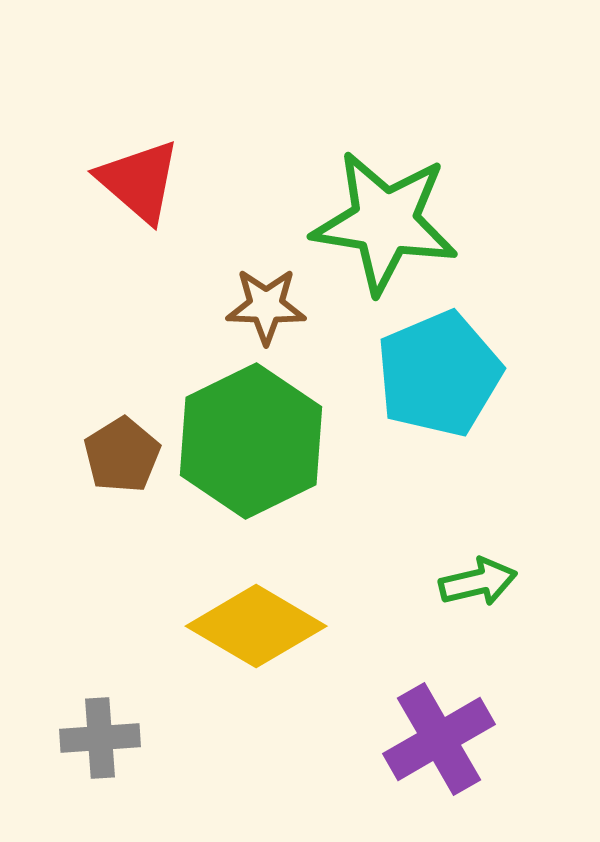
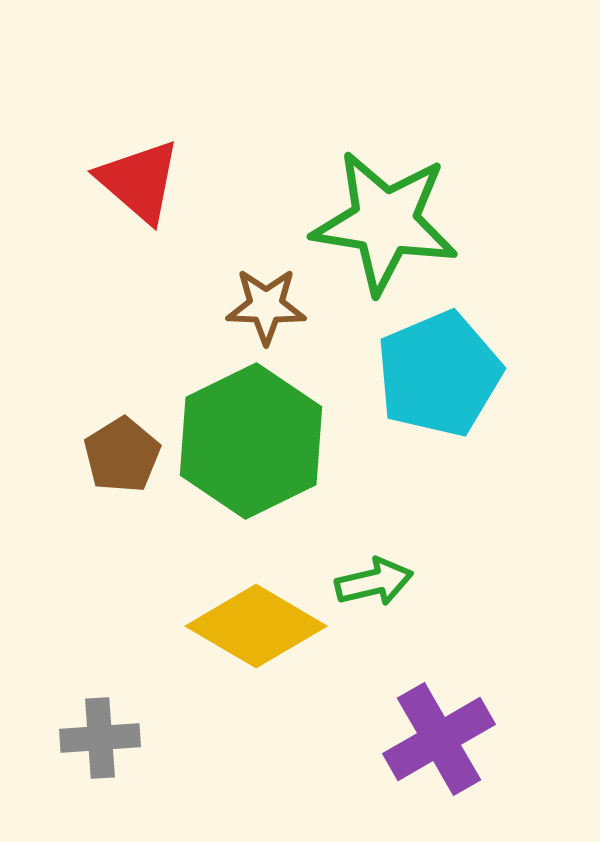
green arrow: moved 104 px left
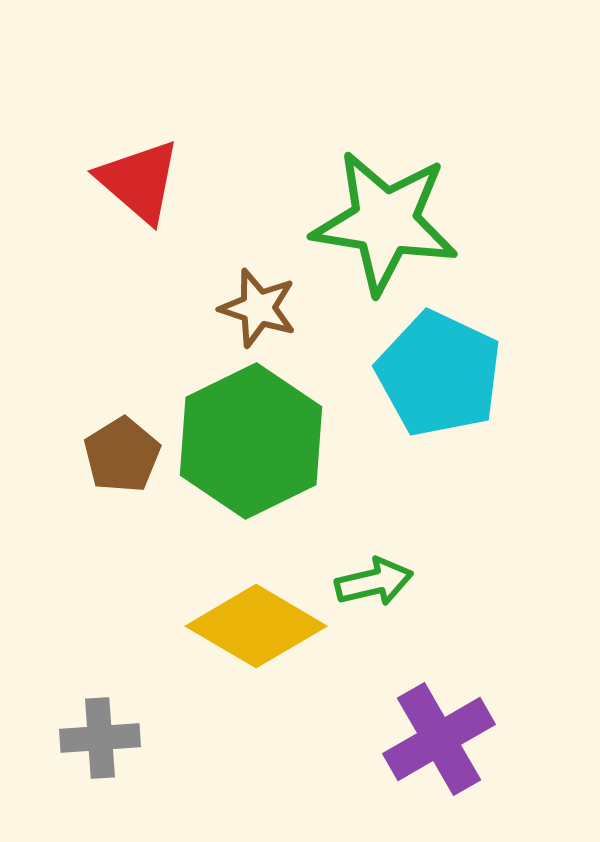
brown star: moved 8 px left, 2 px down; rotated 16 degrees clockwise
cyan pentagon: rotated 24 degrees counterclockwise
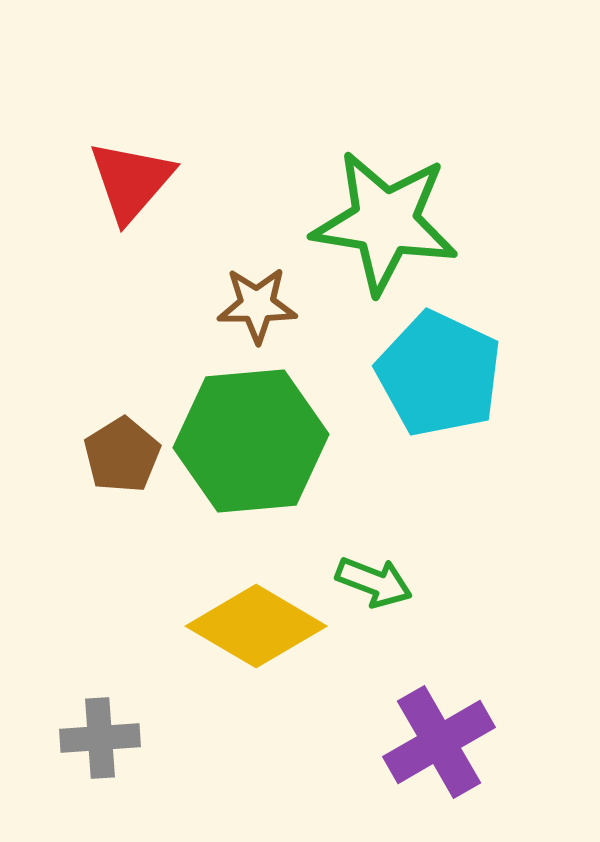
red triangle: moved 8 px left; rotated 30 degrees clockwise
brown star: moved 1 px left, 3 px up; rotated 18 degrees counterclockwise
green hexagon: rotated 21 degrees clockwise
green arrow: rotated 34 degrees clockwise
purple cross: moved 3 px down
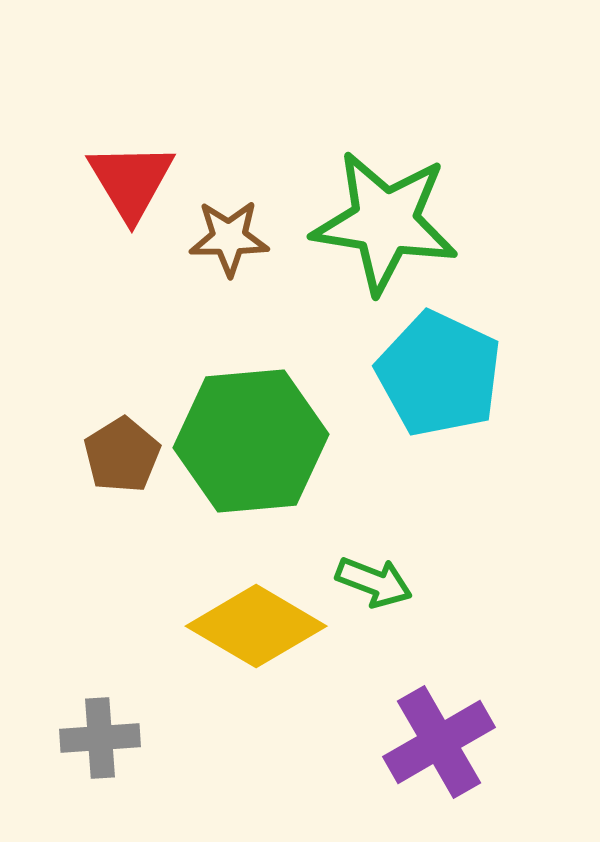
red triangle: rotated 12 degrees counterclockwise
brown star: moved 28 px left, 67 px up
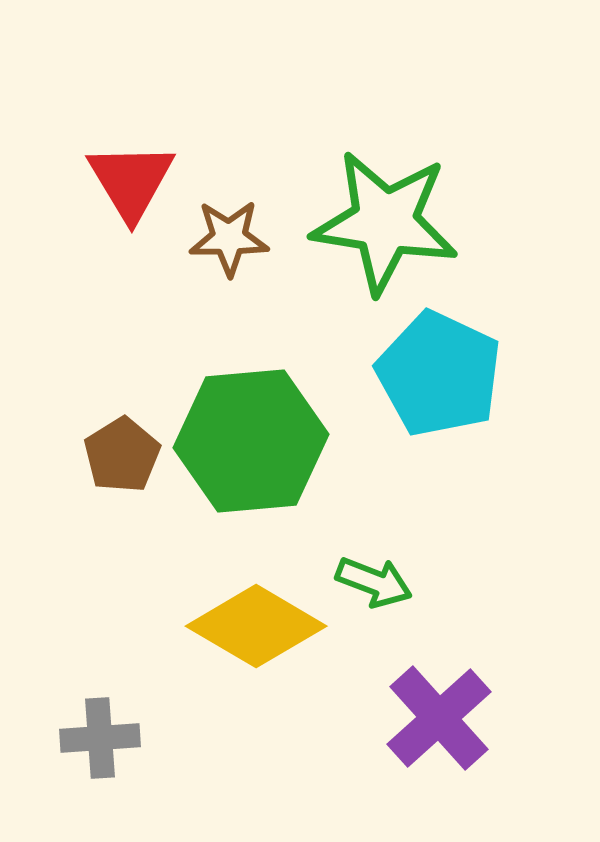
purple cross: moved 24 px up; rotated 12 degrees counterclockwise
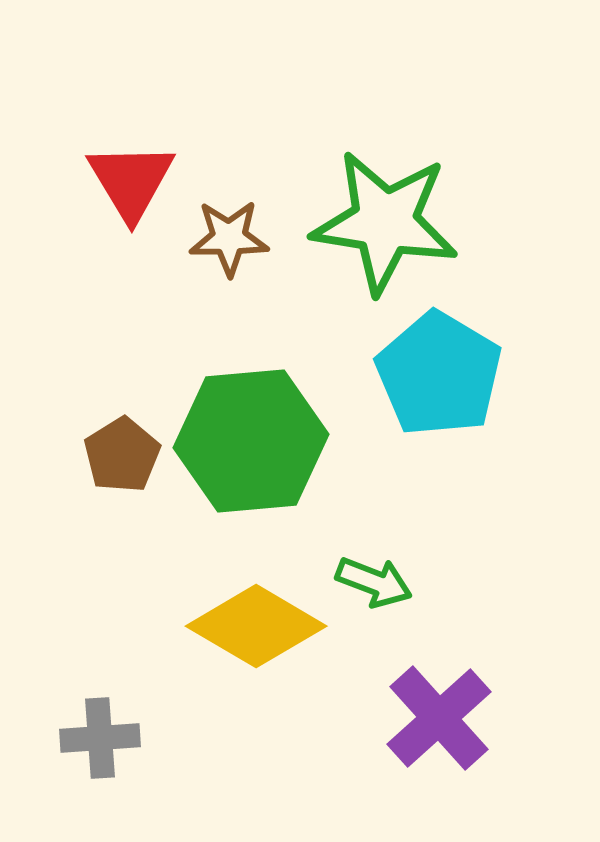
cyan pentagon: rotated 6 degrees clockwise
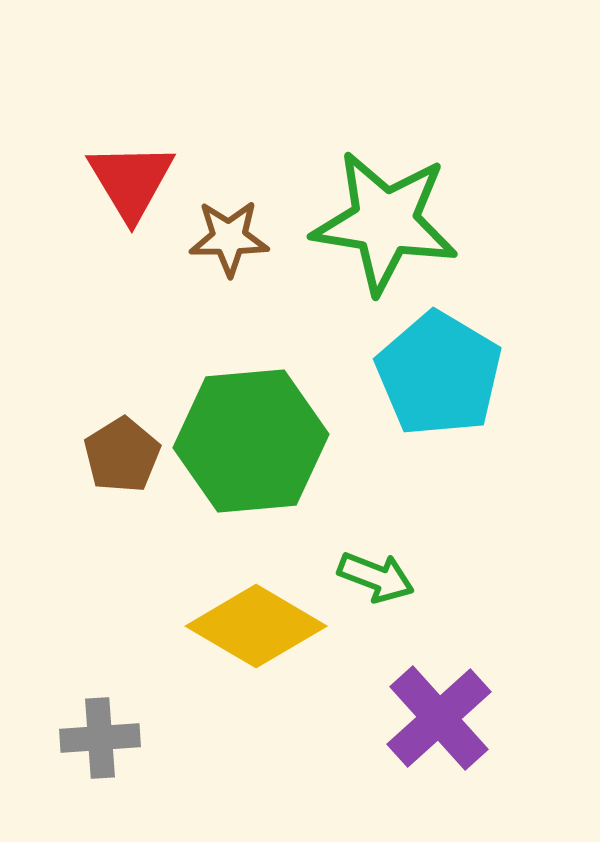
green arrow: moved 2 px right, 5 px up
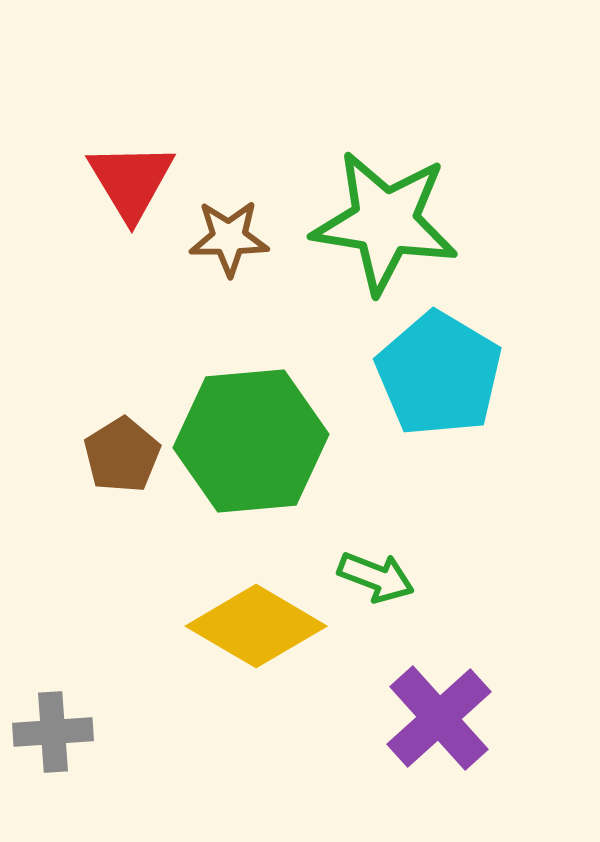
gray cross: moved 47 px left, 6 px up
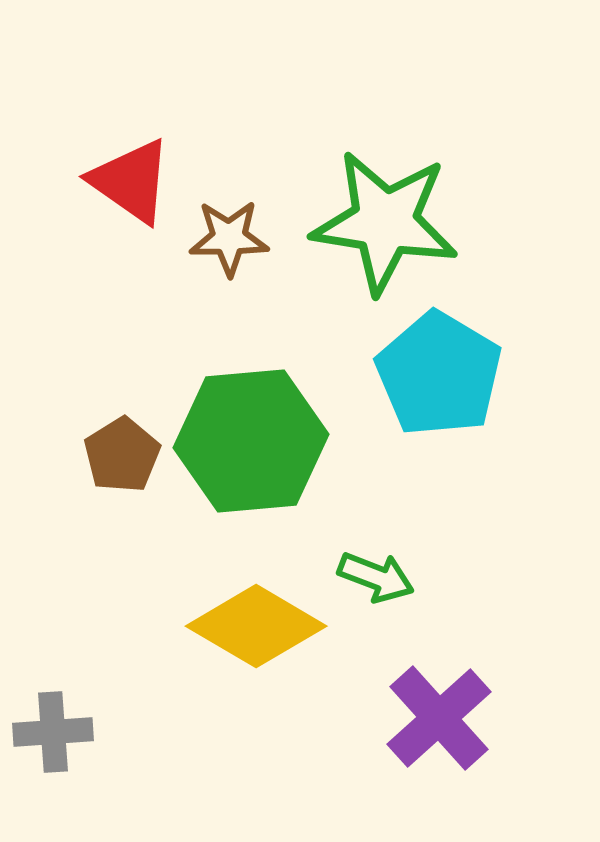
red triangle: rotated 24 degrees counterclockwise
